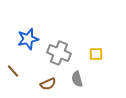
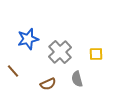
gray cross: moved 1 px right, 1 px up; rotated 25 degrees clockwise
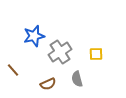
blue star: moved 6 px right, 3 px up
gray cross: rotated 10 degrees clockwise
brown line: moved 1 px up
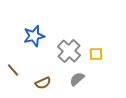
gray cross: moved 9 px right, 1 px up; rotated 15 degrees counterclockwise
gray semicircle: rotated 63 degrees clockwise
brown semicircle: moved 5 px left, 1 px up
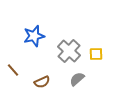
brown semicircle: moved 1 px left, 1 px up
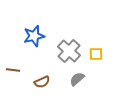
brown line: rotated 40 degrees counterclockwise
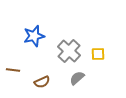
yellow square: moved 2 px right
gray semicircle: moved 1 px up
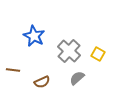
blue star: rotated 30 degrees counterclockwise
yellow square: rotated 32 degrees clockwise
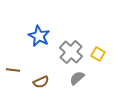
blue star: moved 5 px right
gray cross: moved 2 px right, 1 px down
brown semicircle: moved 1 px left
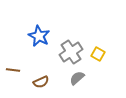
gray cross: rotated 15 degrees clockwise
